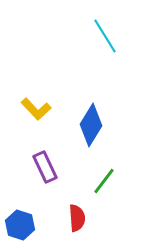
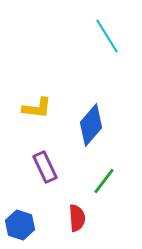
cyan line: moved 2 px right
yellow L-shape: moved 1 px right, 1 px up; rotated 40 degrees counterclockwise
blue diamond: rotated 9 degrees clockwise
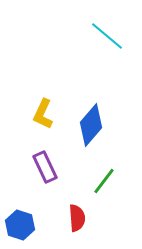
cyan line: rotated 18 degrees counterclockwise
yellow L-shape: moved 6 px right, 6 px down; rotated 108 degrees clockwise
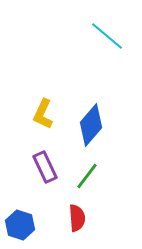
green line: moved 17 px left, 5 px up
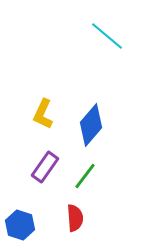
purple rectangle: rotated 60 degrees clockwise
green line: moved 2 px left
red semicircle: moved 2 px left
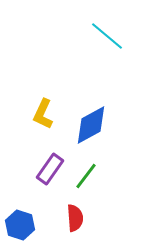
blue diamond: rotated 21 degrees clockwise
purple rectangle: moved 5 px right, 2 px down
green line: moved 1 px right
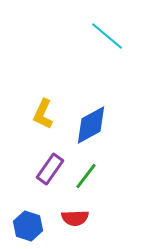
red semicircle: rotated 92 degrees clockwise
blue hexagon: moved 8 px right, 1 px down
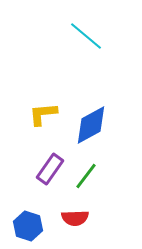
cyan line: moved 21 px left
yellow L-shape: rotated 60 degrees clockwise
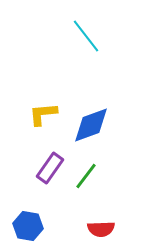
cyan line: rotated 12 degrees clockwise
blue diamond: rotated 9 degrees clockwise
purple rectangle: moved 1 px up
red semicircle: moved 26 px right, 11 px down
blue hexagon: rotated 8 degrees counterclockwise
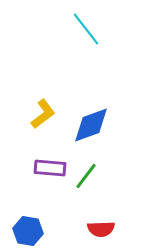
cyan line: moved 7 px up
yellow L-shape: rotated 148 degrees clockwise
purple rectangle: rotated 60 degrees clockwise
blue hexagon: moved 5 px down
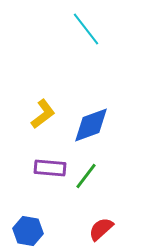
red semicircle: rotated 140 degrees clockwise
